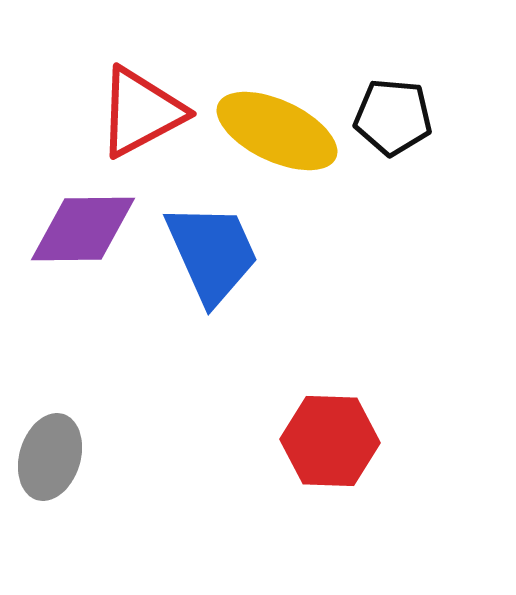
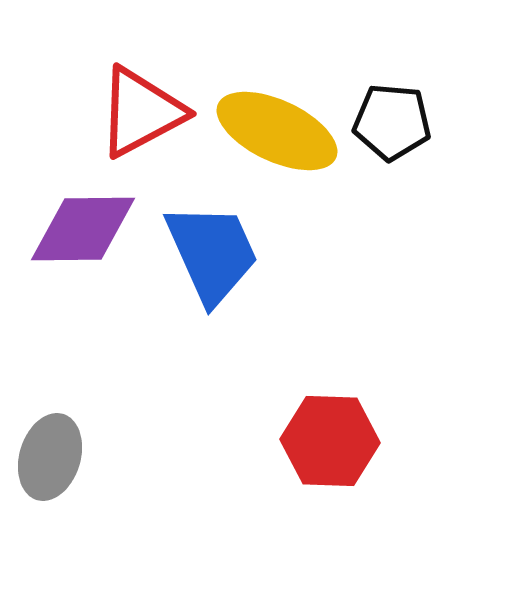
black pentagon: moved 1 px left, 5 px down
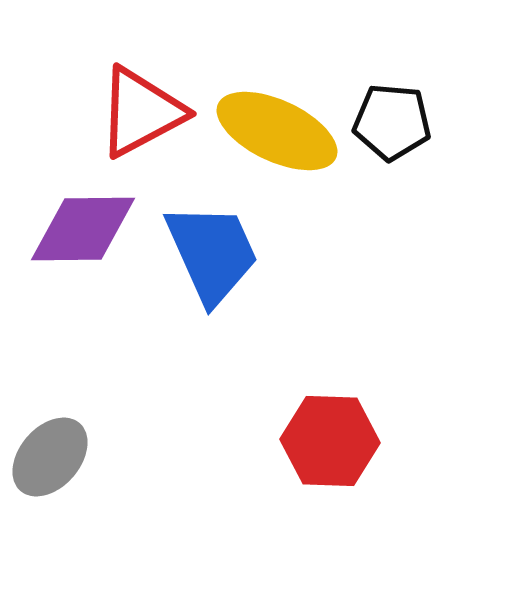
gray ellipse: rotated 24 degrees clockwise
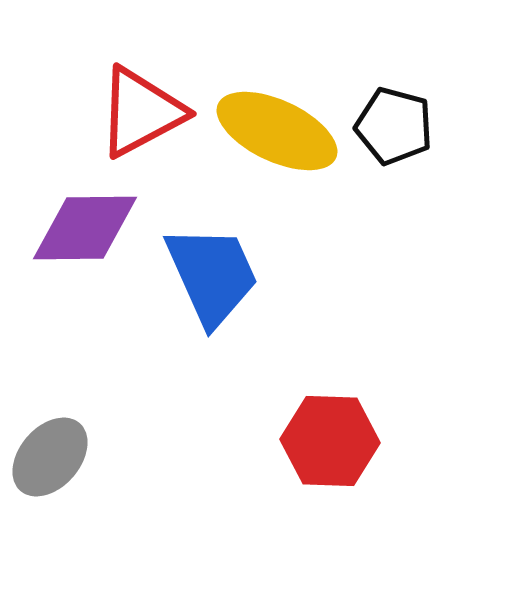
black pentagon: moved 2 px right, 4 px down; rotated 10 degrees clockwise
purple diamond: moved 2 px right, 1 px up
blue trapezoid: moved 22 px down
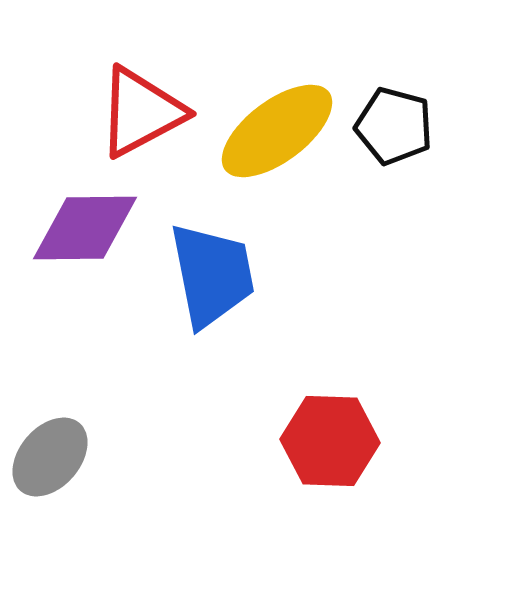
yellow ellipse: rotated 62 degrees counterclockwise
blue trapezoid: rotated 13 degrees clockwise
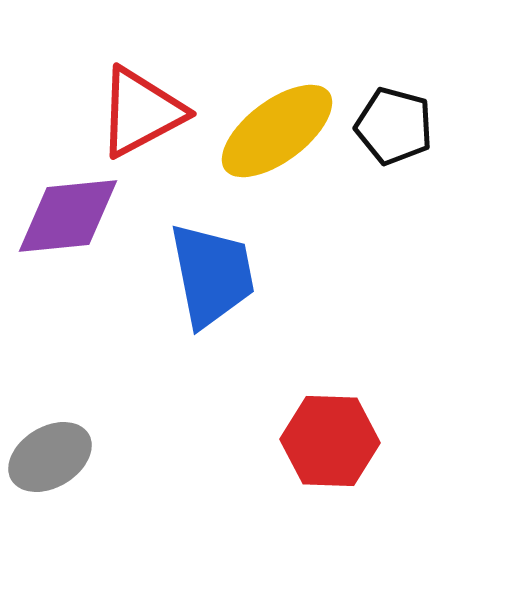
purple diamond: moved 17 px left, 12 px up; rotated 5 degrees counterclockwise
gray ellipse: rotated 18 degrees clockwise
